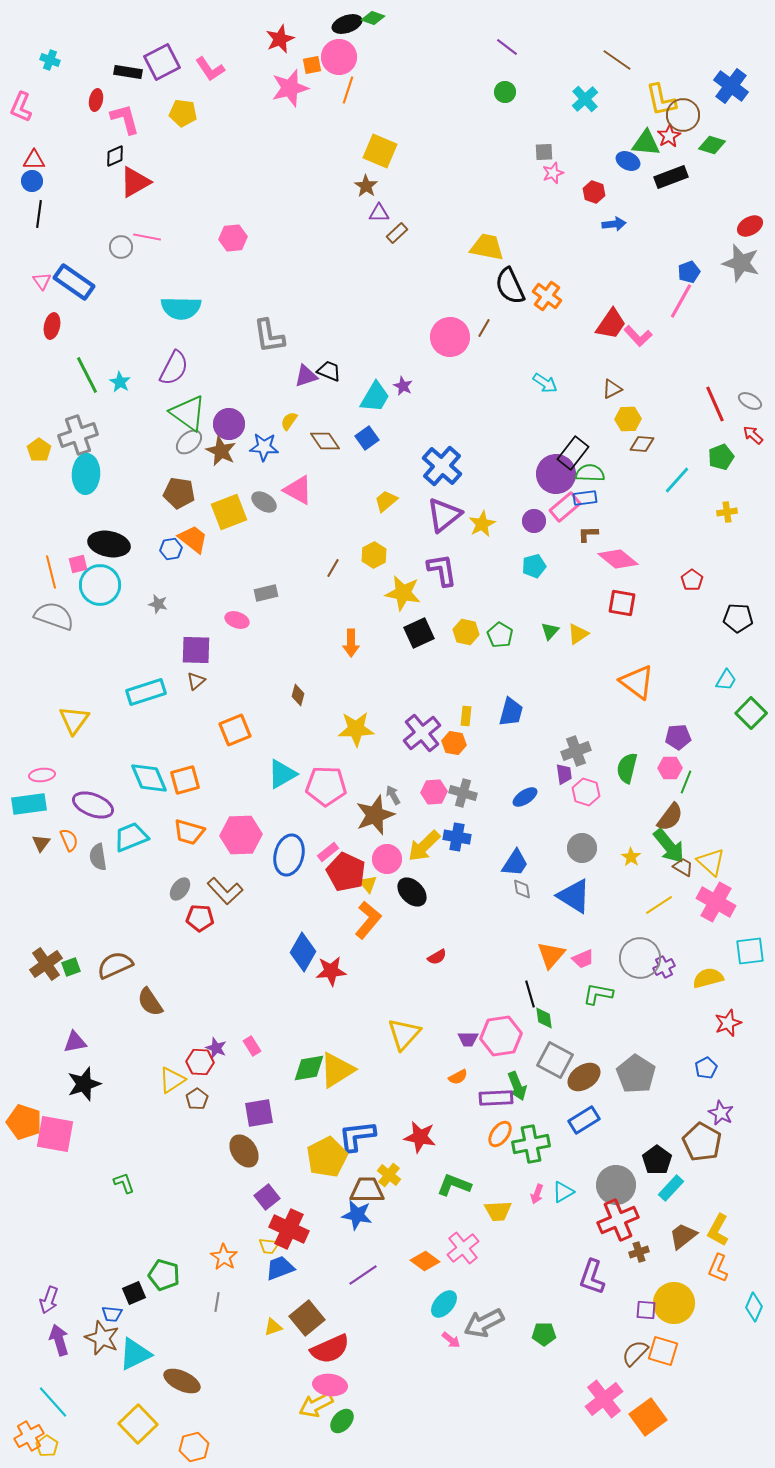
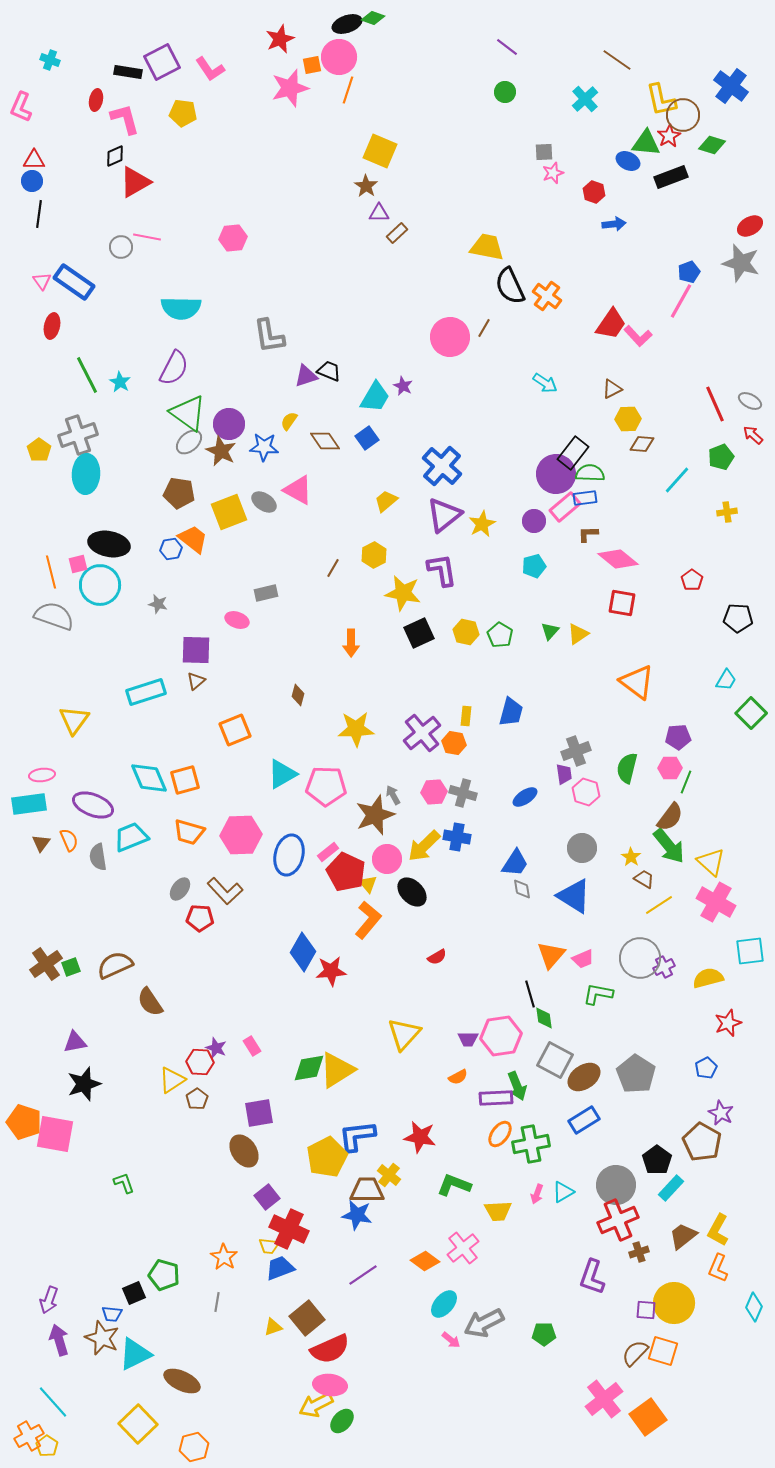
brown trapezoid at (683, 867): moved 39 px left, 12 px down
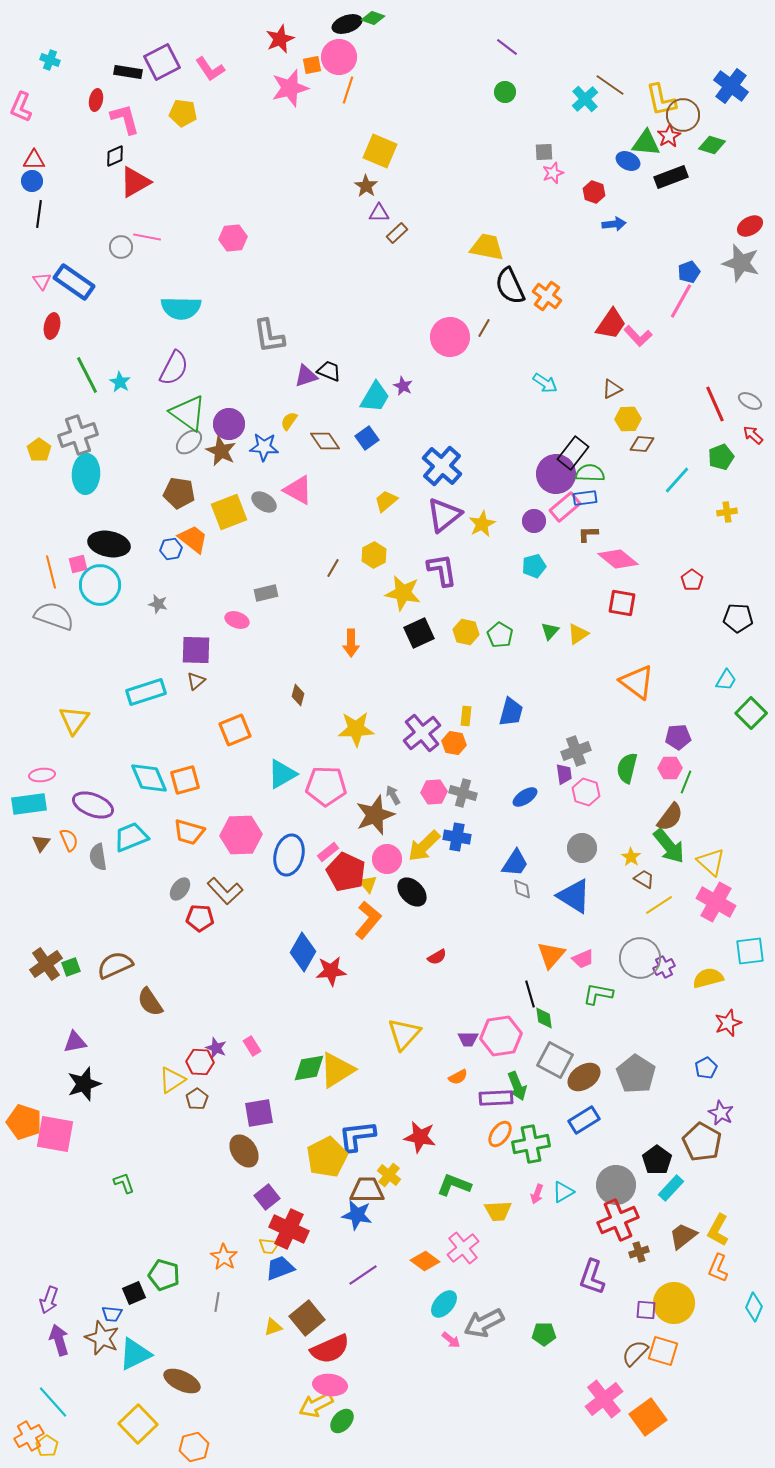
brown line at (617, 60): moved 7 px left, 25 px down
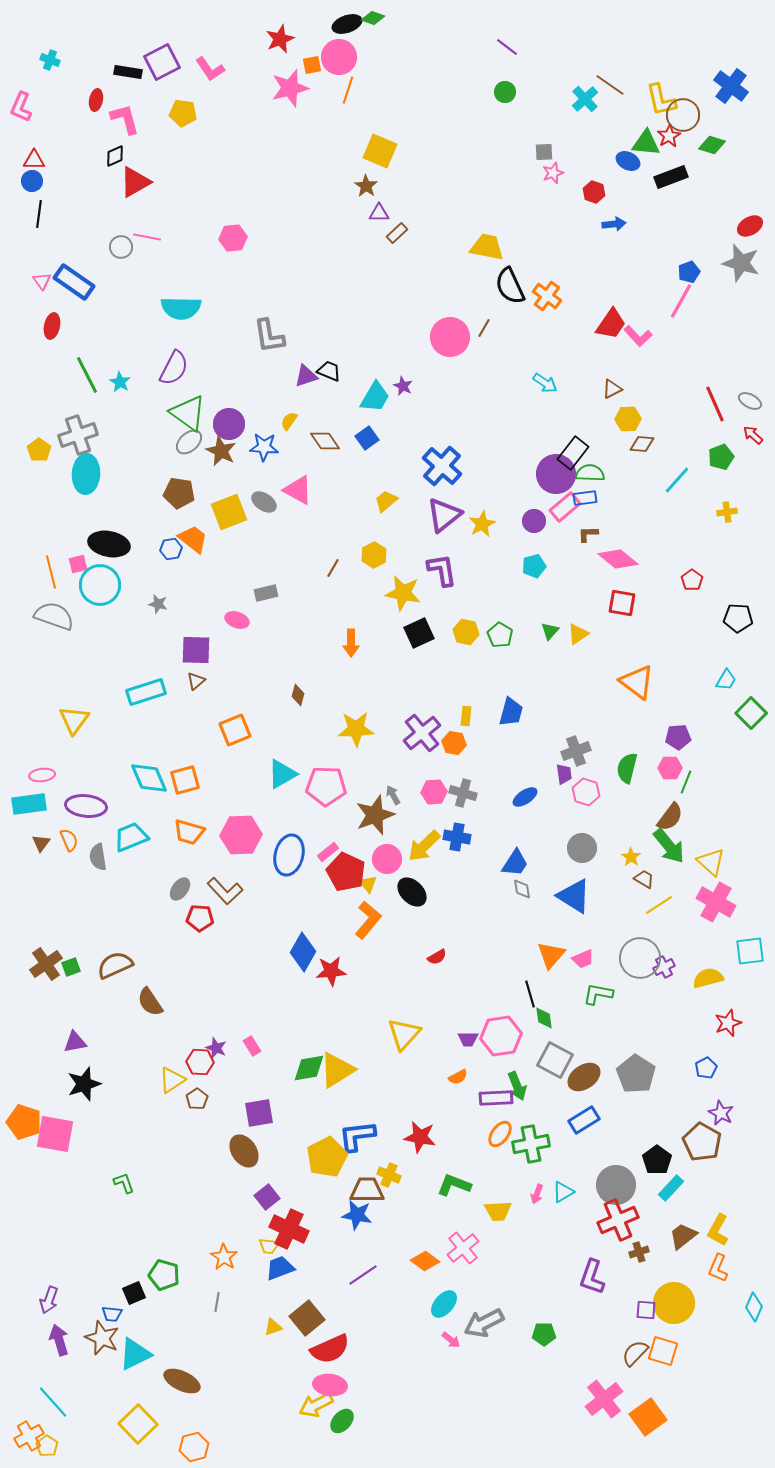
purple ellipse at (93, 805): moved 7 px left, 1 px down; rotated 15 degrees counterclockwise
yellow cross at (389, 1175): rotated 15 degrees counterclockwise
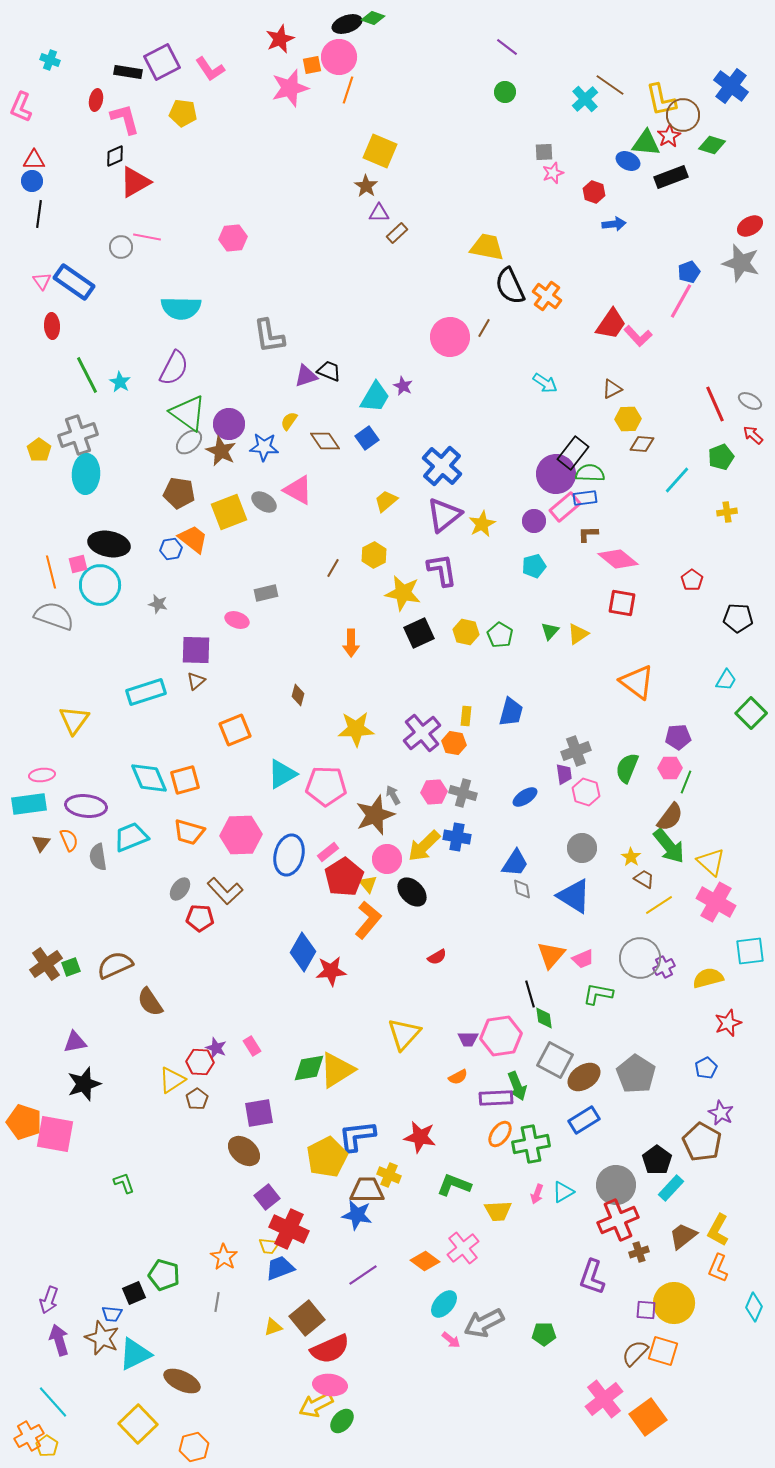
red ellipse at (52, 326): rotated 15 degrees counterclockwise
green semicircle at (627, 768): rotated 8 degrees clockwise
red pentagon at (346, 872): moved 2 px left, 5 px down; rotated 15 degrees clockwise
brown ellipse at (244, 1151): rotated 16 degrees counterclockwise
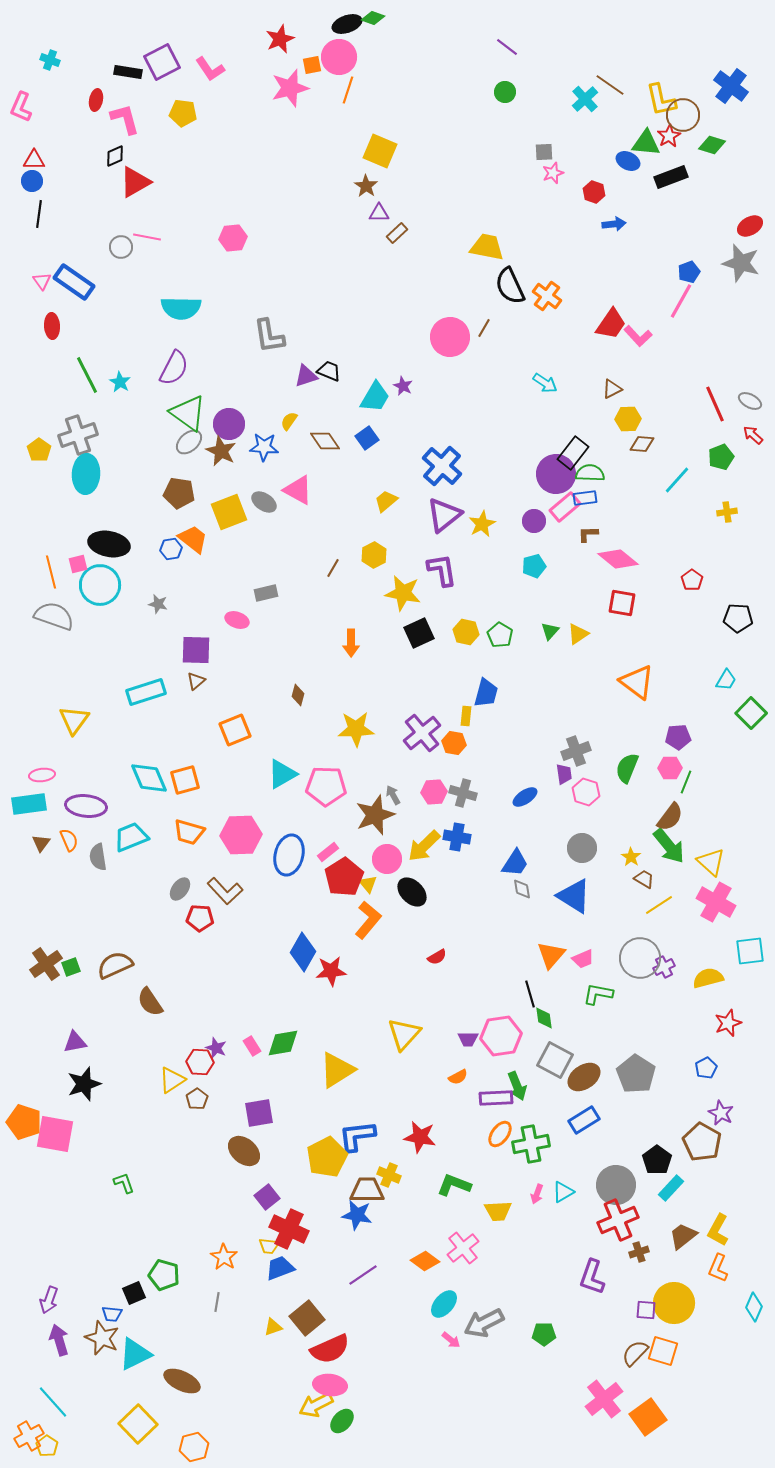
blue trapezoid at (511, 712): moved 25 px left, 19 px up
green diamond at (309, 1068): moved 26 px left, 25 px up
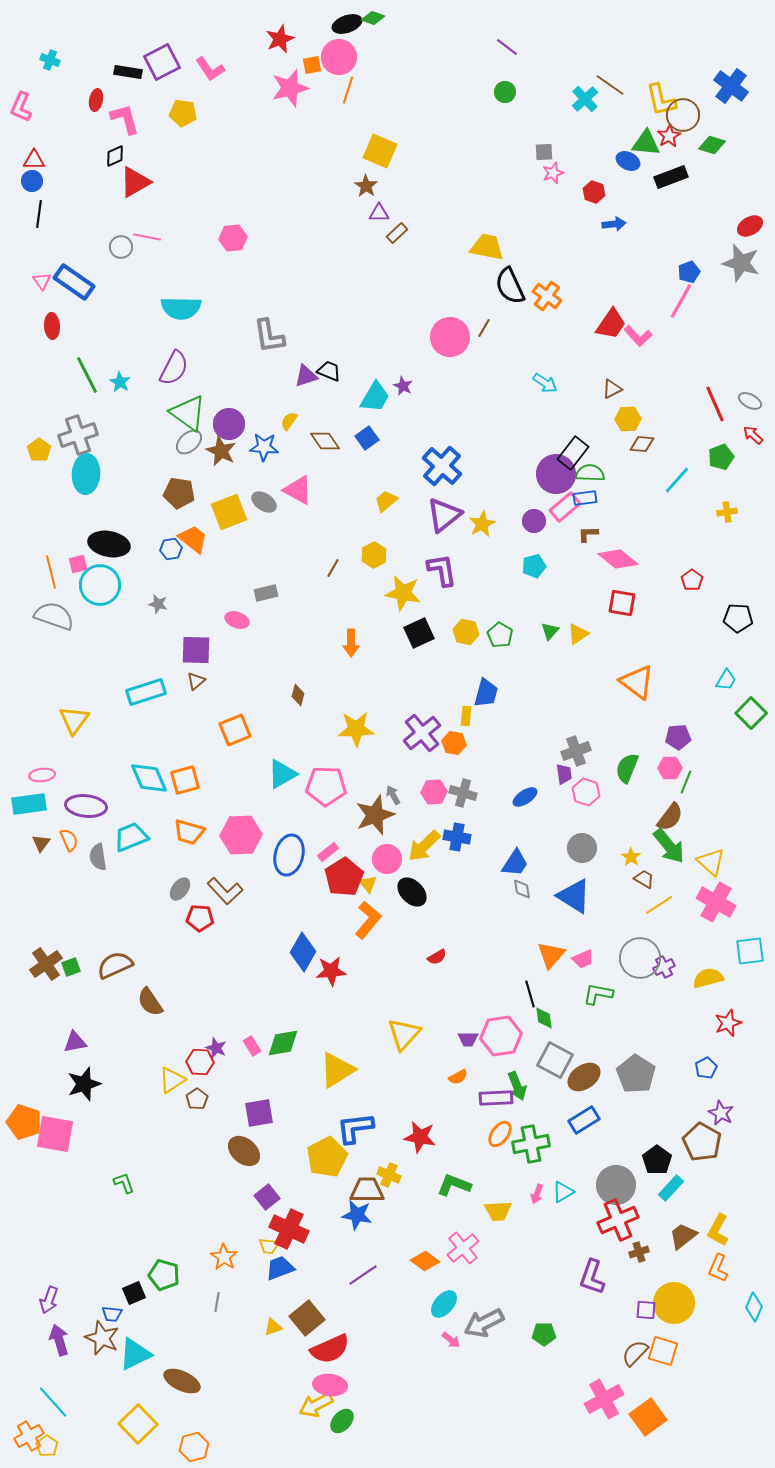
blue L-shape at (357, 1136): moved 2 px left, 8 px up
pink cross at (604, 1399): rotated 9 degrees clockwise
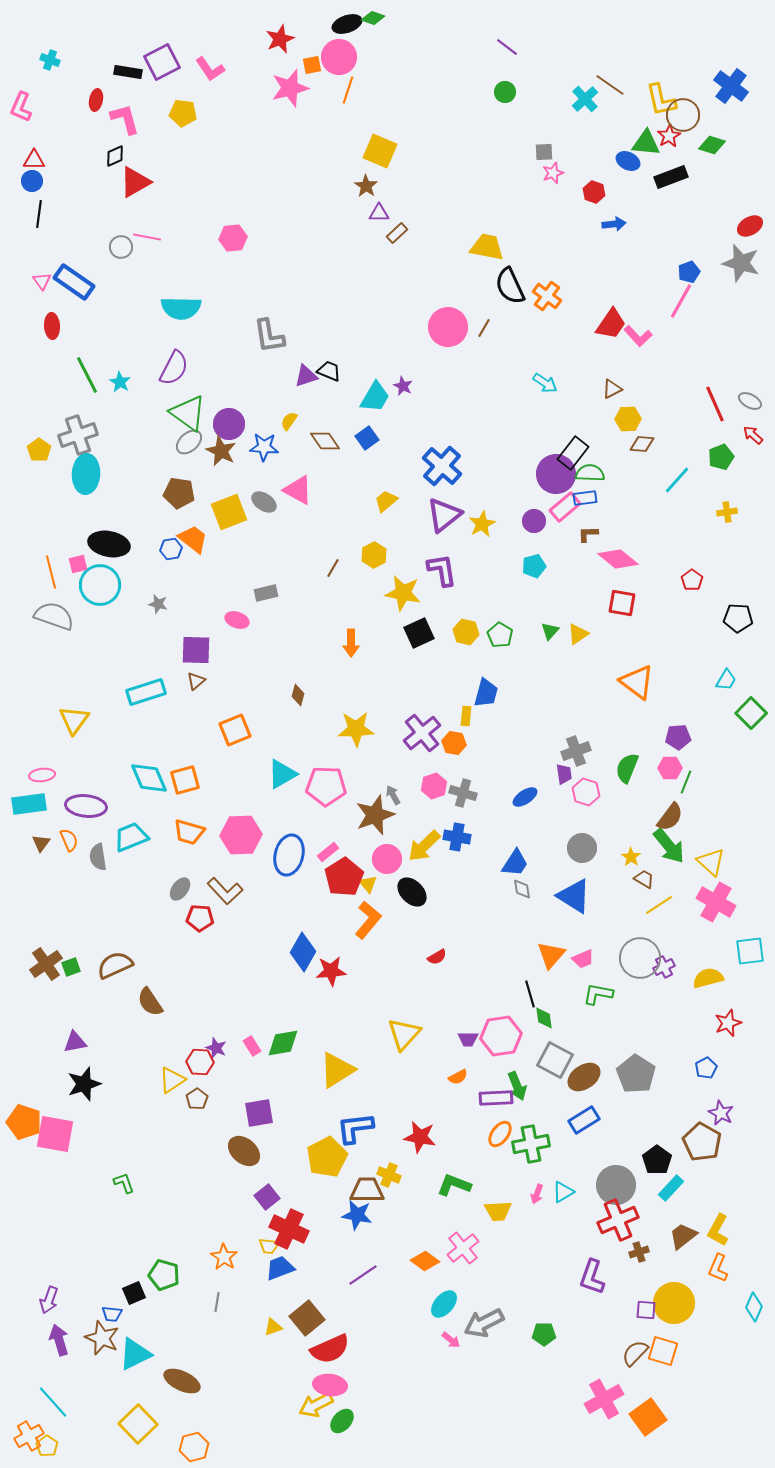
pink circle at (450, 337): moved 2 px left, 10 px up
pink hexagon at (434, 792): moved 6 px up; rotated 15 degrees counterclockwise
